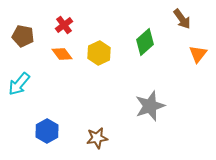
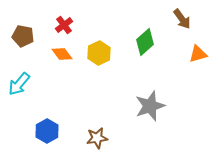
orange triangle: rotated 36 degrees clockwise
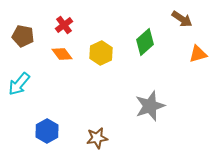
brown arrow: rotated 20 degrees counterclockwise
yellow hexagon: moved 2 px right
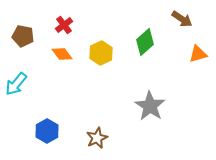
cyan arrow: moved 3 px left
gray star: rotated 20 degrees counterclockwise
brown star: rotated 15 degrees counterclockwise
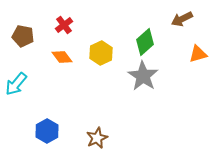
brown arrow: rotated 120 degrees clockwise
orange diamond: moved 3 px down
gray star: moved 7 px left, 30 px up
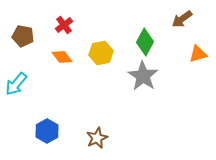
brown arrow: rotated 10 degrees counterclockwise
green diamond: rotated 20 degrees counterclockwise
yellow hexagon: rotated 15 degrees clockwise
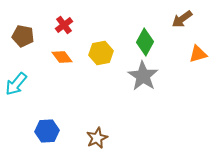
blue hexagon: rotated 25 degrees clockwise
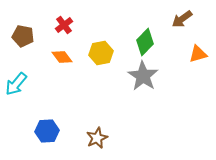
green diamond: rotated 16 degrees clockwise
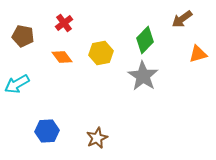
red cross: moved 2 px up
green diamond: moved 2 px up
cyan arrow: moved 1 px right; rotated 20 degrees clockwise
